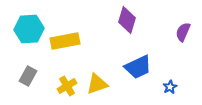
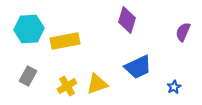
blue star: moved 4 px right
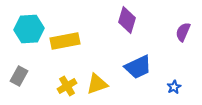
gray rectangle: moved 9 px left
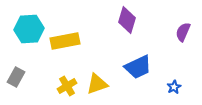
gray rectangle: moved 3 px left, 1 px down
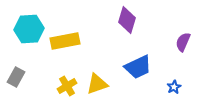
purple semicircle: moved 10 px down
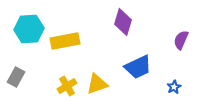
purple diamond: moved 4 px left, 2 px down
purple semicircle: moved 2 px left, 2 px up
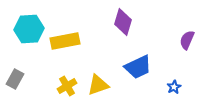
purple semicircle: moved 6 px right
gray rectangle: moved 1 px left, 2 px down
yellow triangle: moved 1 px right, 1 px down
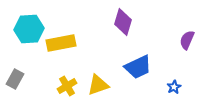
yellow rectangle: moved 4 px left, 2 px down
